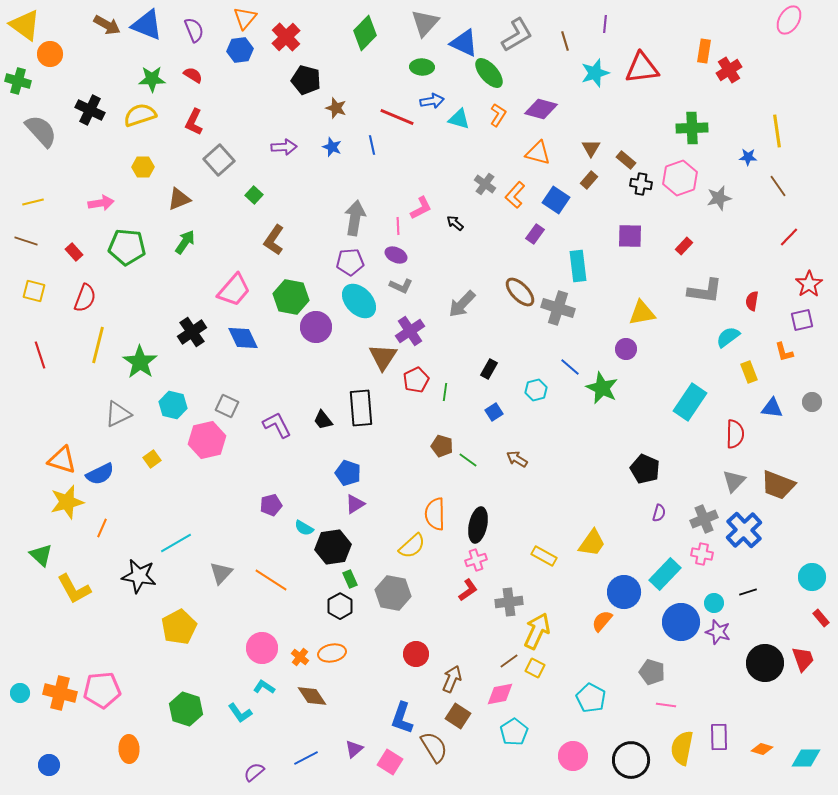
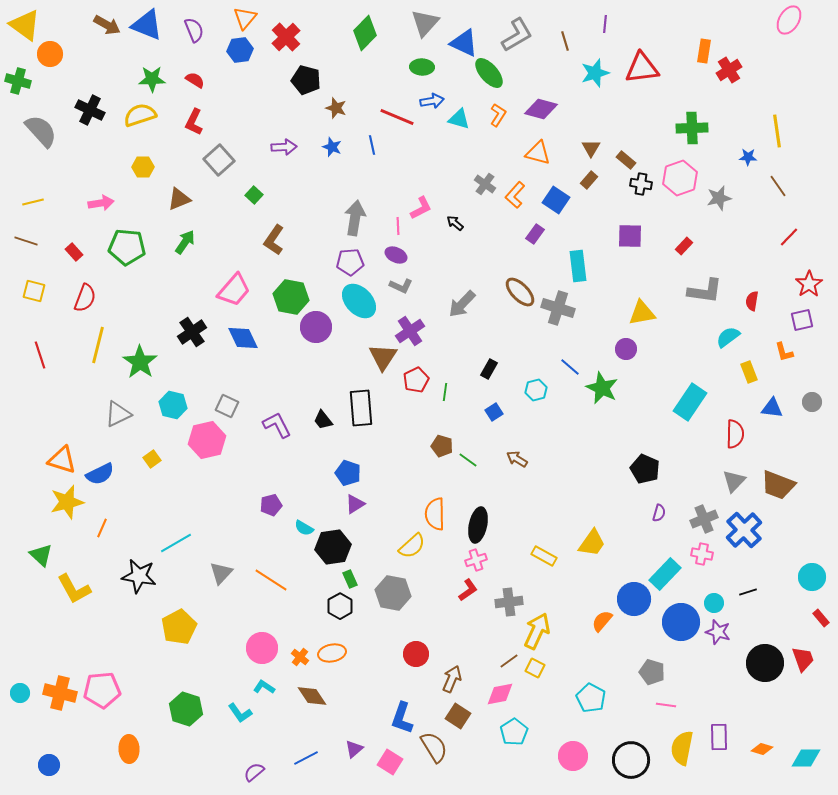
red semicircle at (193, 75): moved 2 px right, 5 px down
blue circle at (624, 592): moved 10 px right, 7 px down
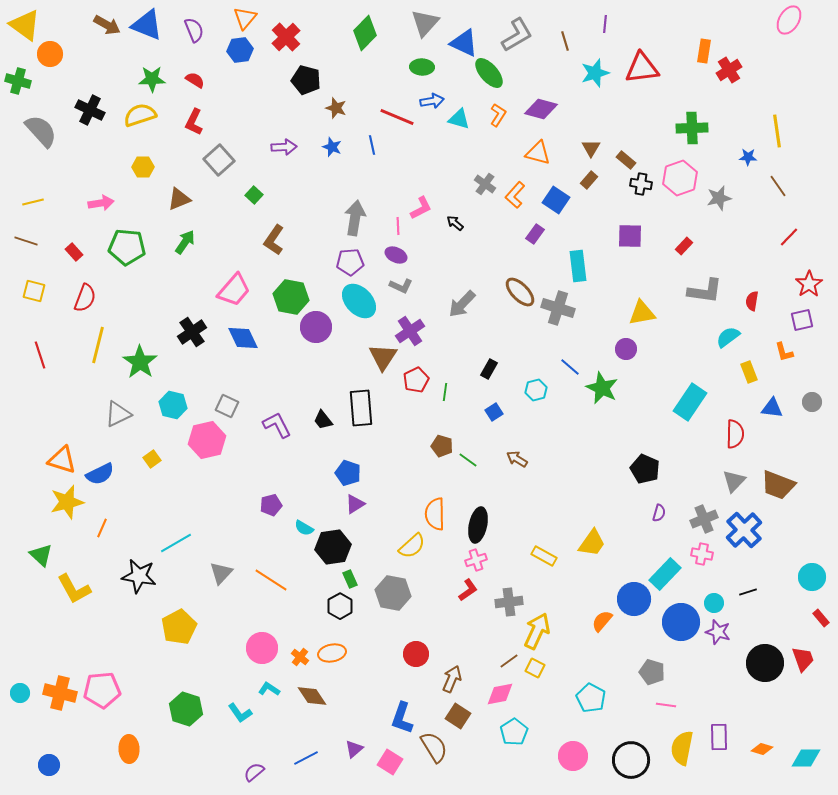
cyan L-shape at (264, 687): moved 5 px right, 2 px down
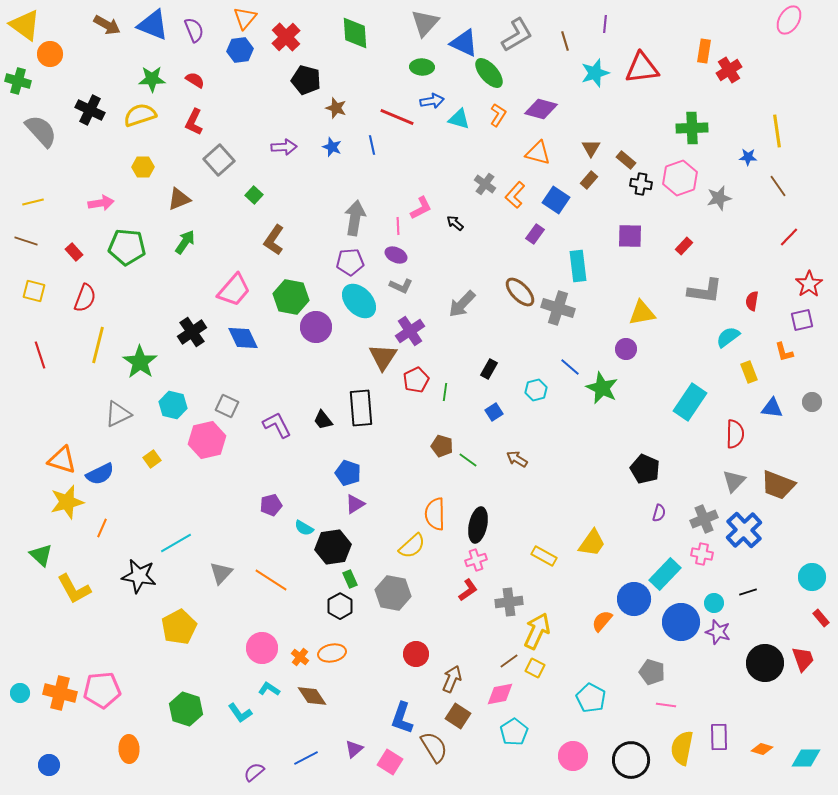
blue triangle at (147, 25): moved 6 px right
green diamond at (365, 33): moved 10 px left; rotated 48 degrees counterclockwise
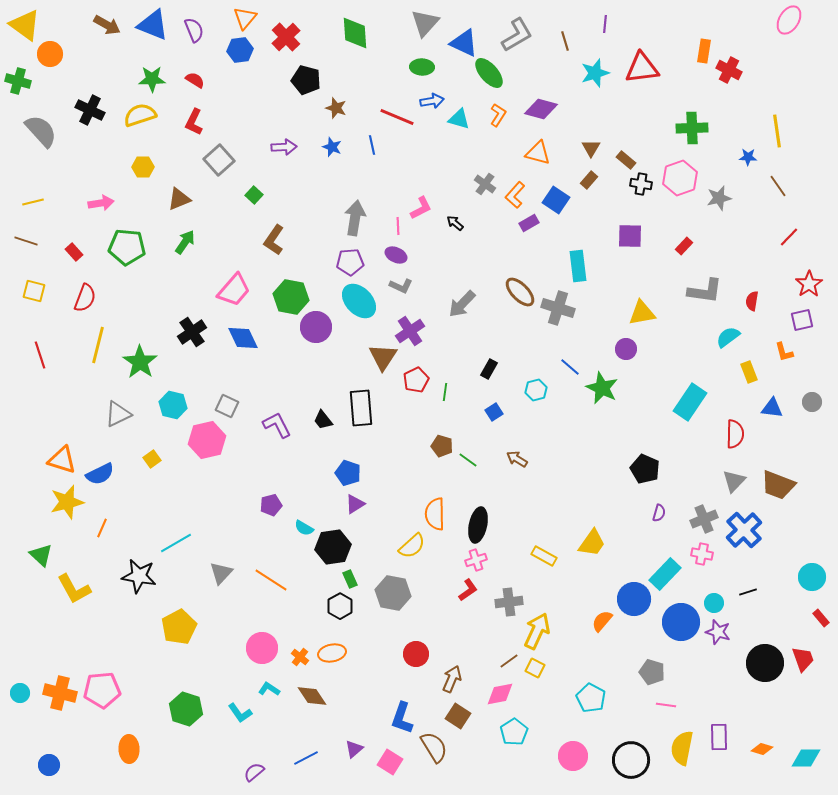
red cross at (729, 70): rotated 30 degrees counterclockwise
purple rectangle at (535, 234): moved 6 px left, 11 px up; rotated 24 degrees clockwise
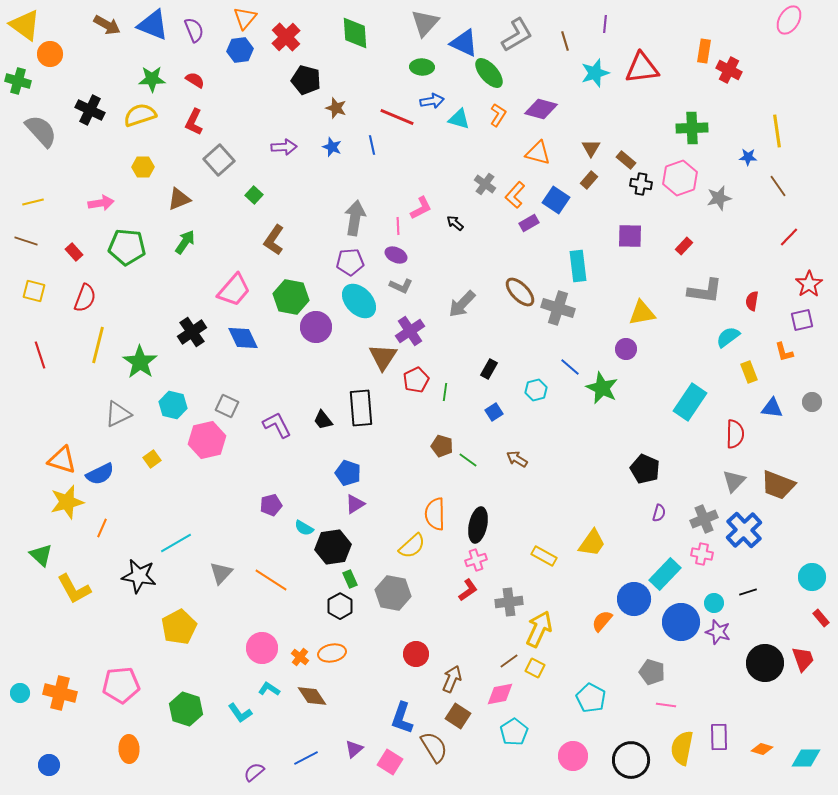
yellow arrow at (537, 631): moved 2 px right, 2 px up
pink pentagon at (102, 690): moved 19 px right, 5 px up
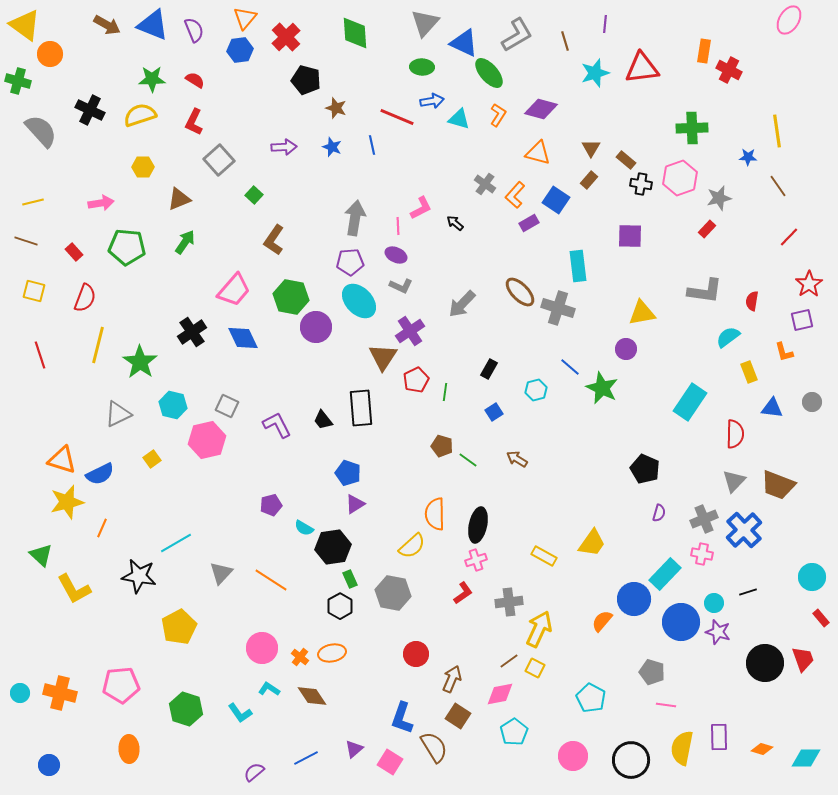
red rectangle at (684, 246): moved 23 px right, 17 px up
red L-shape at (468, 590): moved 5 px left, 3 px down
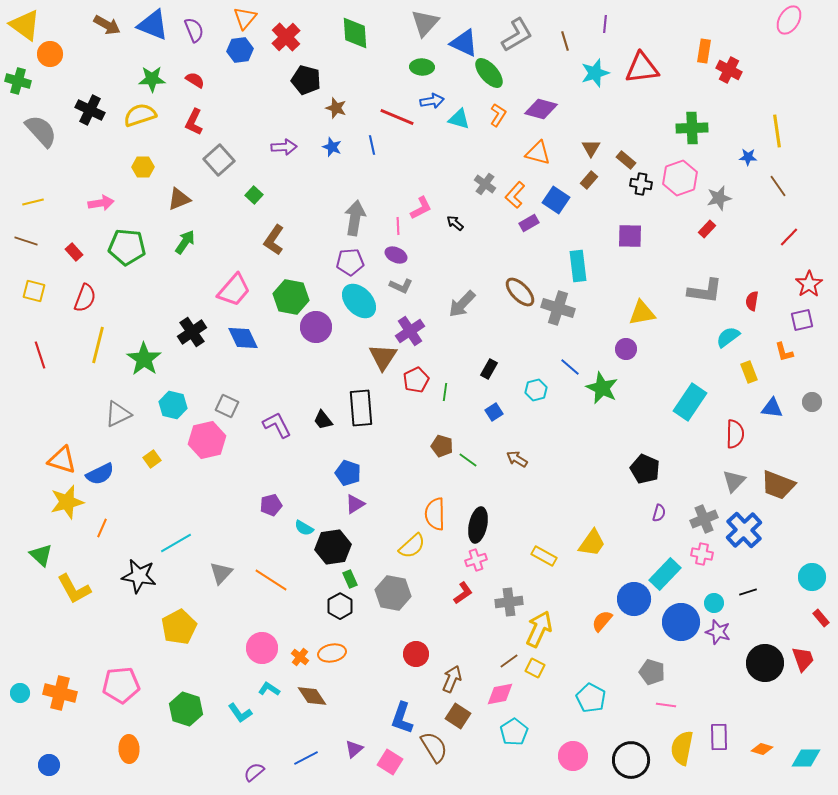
green star at (140, 362): moved 4 px right, 3 px up
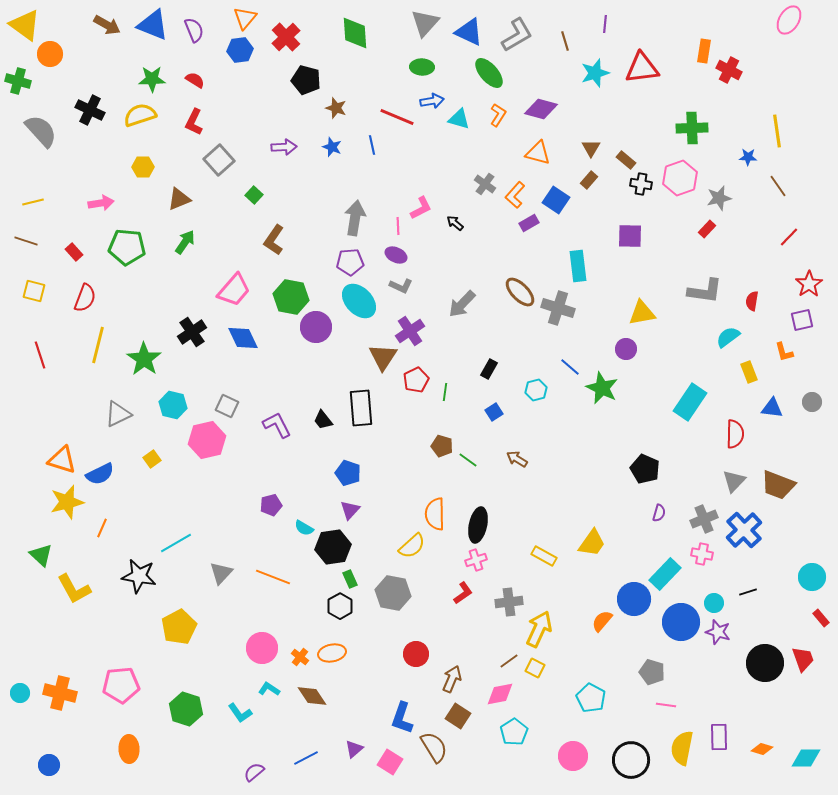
blue triangle at (464, 43): moved 5 px right, 11 px up
purple triangle at (355, 504): moved 5 px left, 6 px down; rotated 15 degrees counterclockwise
orange line at (271, 580): moved 2 px right, 3 px up; rotated 12 degrees counterclockwise
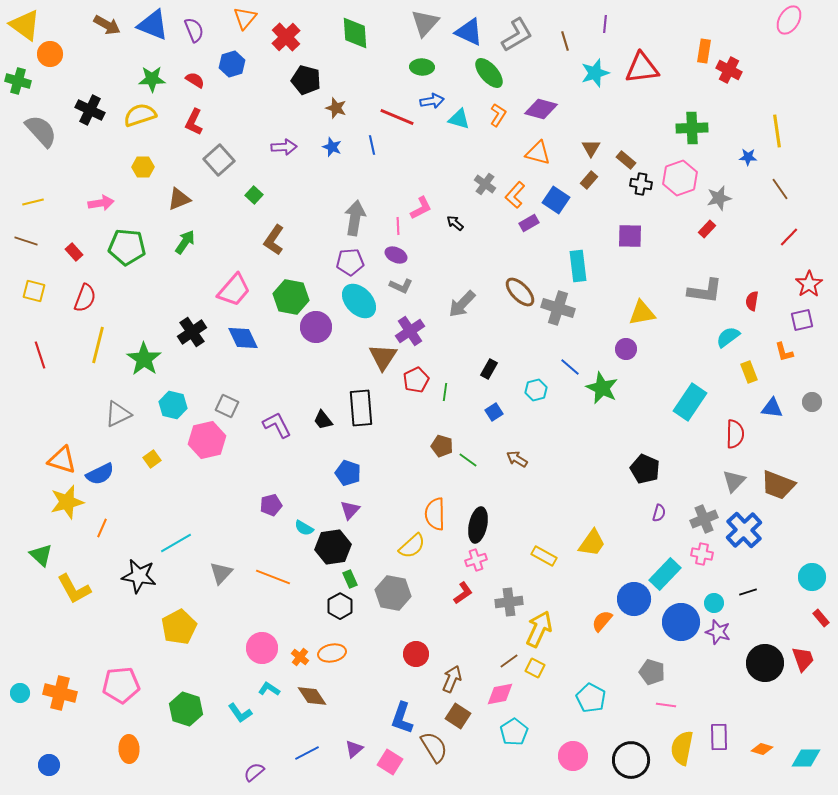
blue hexagon at (240, 50): moved 8 px left, 14 px down; rotated 10 degrees counterclockwise
brown line at (778, 186): moved 2 px right, 3 px down
blue line at (306, 758): moved 1 px right, 5 px up
